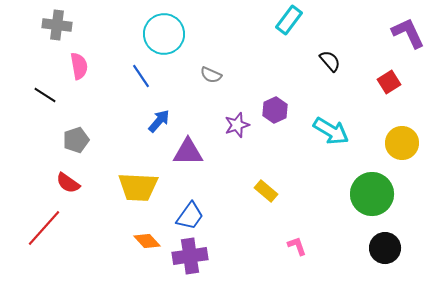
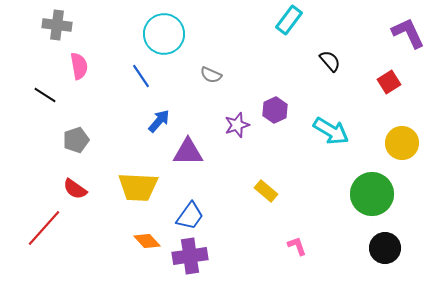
red semicircle: moved 7 px right, 6 px down
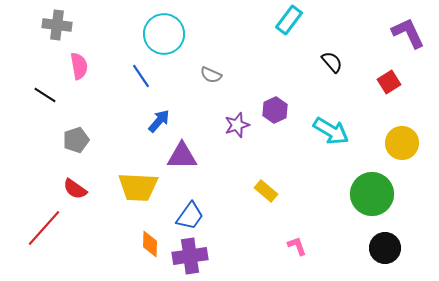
black semicircle: moved 2 px right, 1 px down
purple triangle: moved 6 px left, 4 px down
orange diamond: moved 3 px right, 3 px down; rotated 44 degrees clockwise
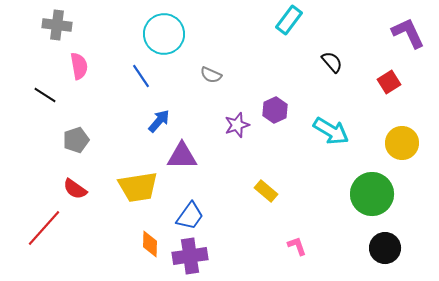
yellow trapezoid: rotated 12 degrees counterclockwise
